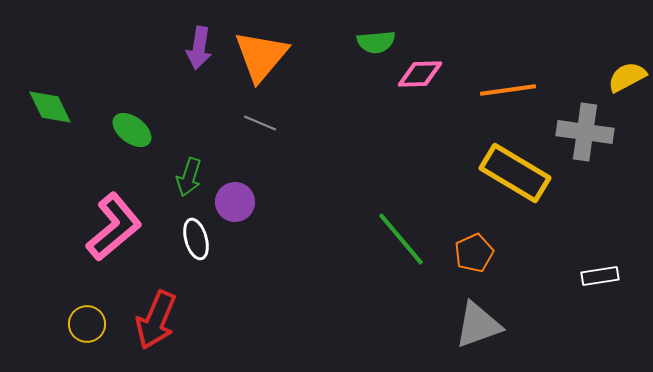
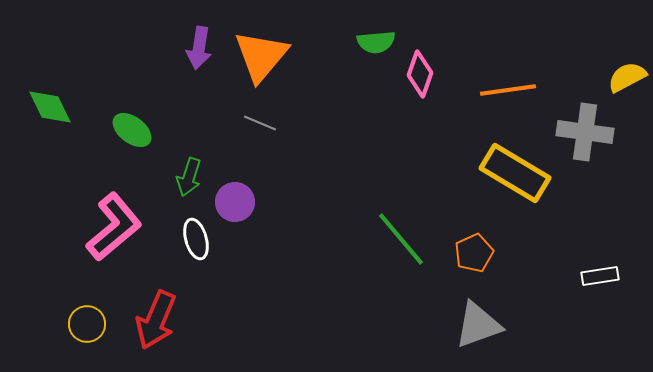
pink diamond: rotated 69 degrees counterclockwise
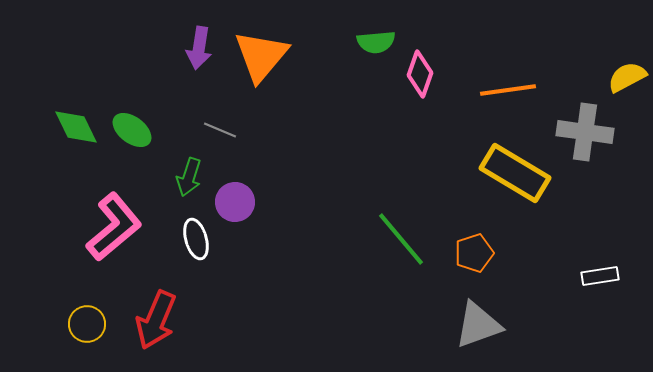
green diamond: moved 26 px right, 20 px down
gray line: moved 40 px left, 7 px down
orange pentagon: rotated 6 degrees clockwise
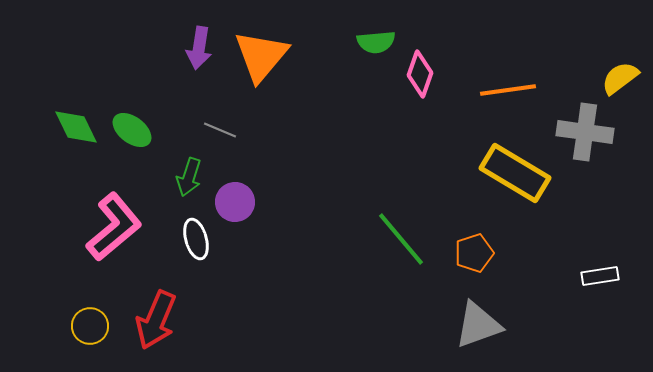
yellow semicircle: moved 7 px left, 1 px down; rotated 9 degrees counterclockwise
yellow circle: moved 3 px right, 2 px down
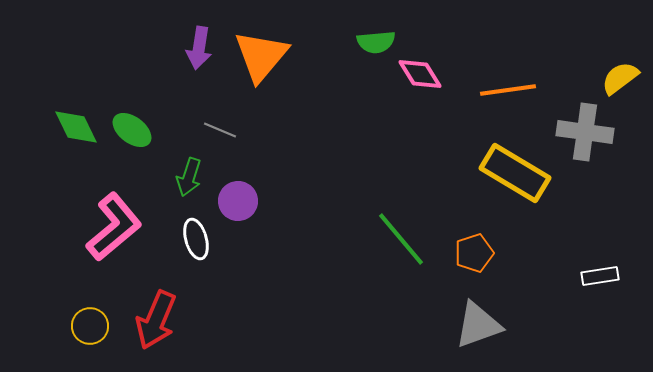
pink diamond: rotated 51 degrees counterclockwise
purple circle: moved 3 px right, 1 px up
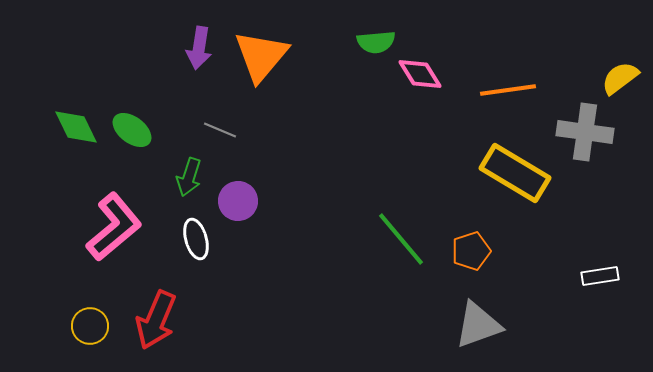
orange pentagon: moved 3 px left, 2 px up
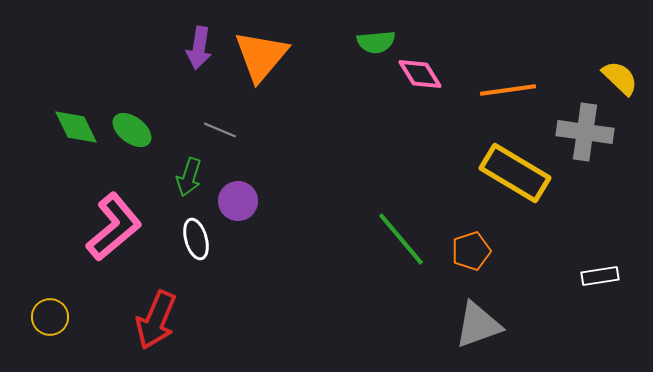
yellow semicircle: rotated 81 degrees clockwise
yellow circle: moved 40 px left, 9 px up
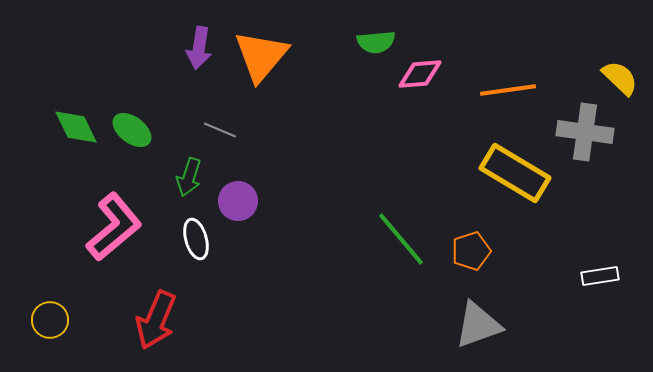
pink diamond: rotated 63 degrees counterclockwise
yellow circle: moved 3 px down
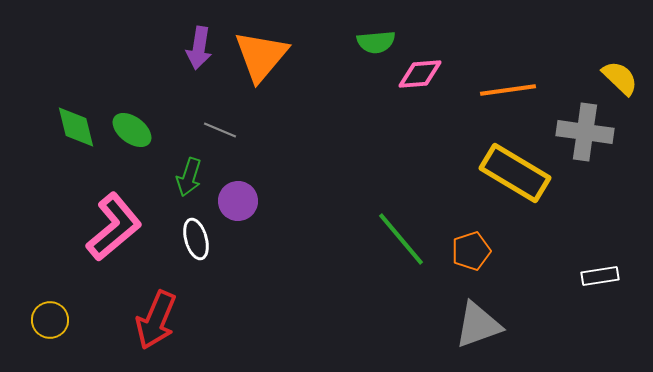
green diamond: rotated 12 degrees clockwise
